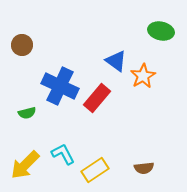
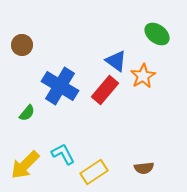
green ellipse: moved 4 px left, 3 px down; rotated 25 degrees clockwise
blue cross: rotated 6 degrees clockwise
red rectangle: moved 8 px right, 8 px up
green semicircle: rotated 36 degrees counterclockwise
yellow rectangle: moved 1 px left, 2 px down
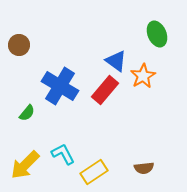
green ellipse: rotated 30 degrees clockwise
brown circle: moved 3 px left
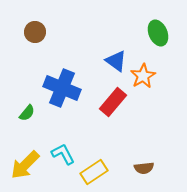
green ellipse: moved 1 px right, 1 px up
brown circle: moved 16 px right, 13 px up
blue cross: moved 2 px right, 2 px down; rotated 9 degrees counterclockwise
red rectangle: moved 8 px right, 12 px down
